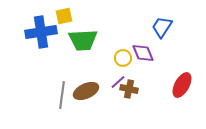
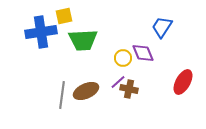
red ellipse: moved 1 px right, 3 px up
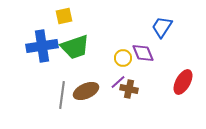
blue cross: moved 1 px right, 14 px down
green trapezoid: moved 8 px left, 7 px down; rotated 16 degrees counterclockwise
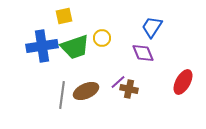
blue trapezoid: moved 10 px left
yellow circle: moved 21 px left, 20 px up
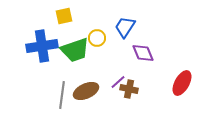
blue trapezoid: moved 27 px left
yellow circle: moved 5 px left
green trapezoid: moved 3 px down
red ellipse: moved 1 px left, 1 px down
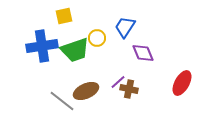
gray line: moved 6 px down; rotated 60 degrees counterclockwise
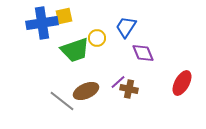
blue trapezoid: moved 1 px right
blue cross: moved 23 px up
